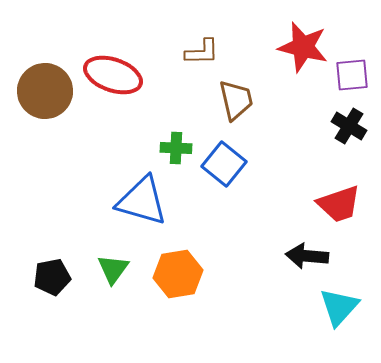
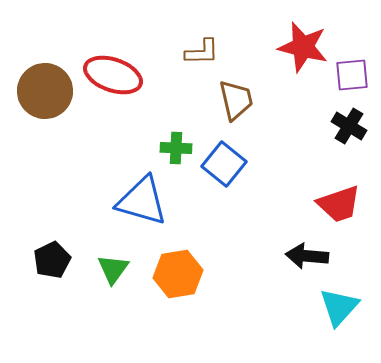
black pentagon: moved 17 px up; rotated 15 degrees counterclockwise
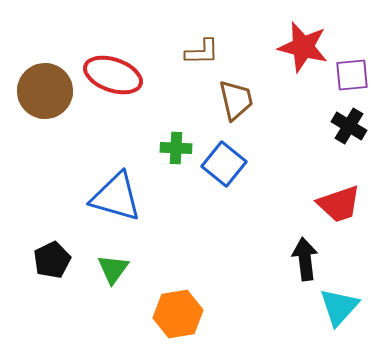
blue triangle: moved 26 px left, 4 px up
black arrow: moved 2 px left, 3 px down; rotated 78 degrees clockwise
orange hexagon: moved 40 px down
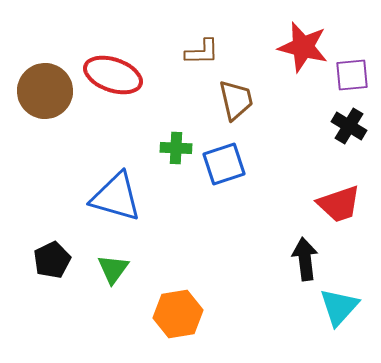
blue square: rotated 33 degrees clockwise
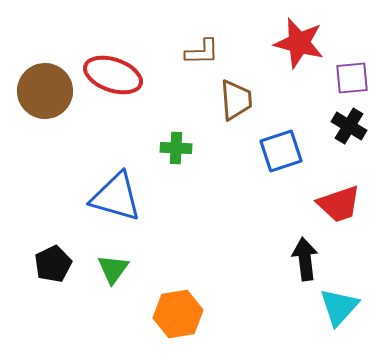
red star: moved 4 px left, 4 px up
purple square: moved 3 px down
brown trapezoid: rotated 9 degrees clockwise
blue square: moved 57 px right, 13 px up
black pentagon: moved 1 px right, 4 px down
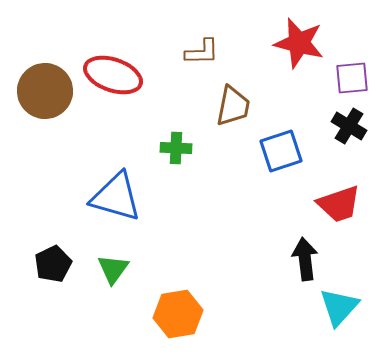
brown trapezoid: moved 3 px left, 6 px down; rotated 15 degrees clockwise
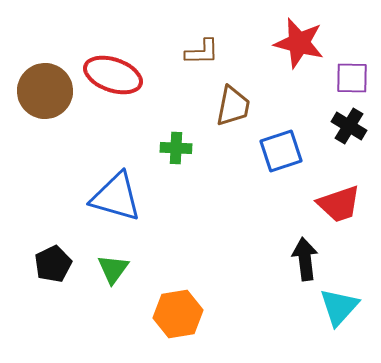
purple square: rotated 6 degrees clockwise
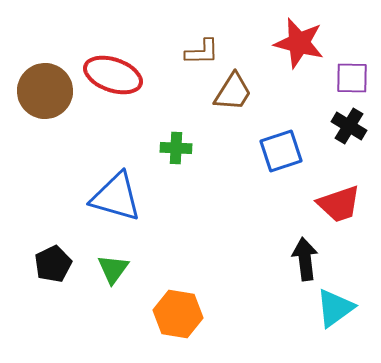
brown trapezoid: moved 14 px up; rotated 21 degrees clockwise
cyan triangle: moved 4 px left, 1 px down; rotated 12 degrees clockwise
orange hexagon: rotated 18 degrees clockwise
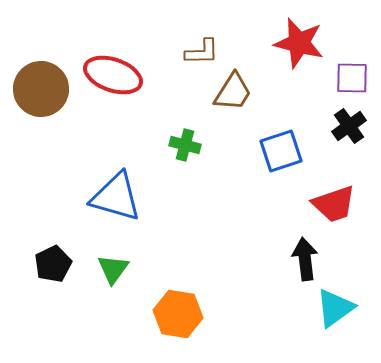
brown circle: moved 4 px left, 2 px up
black cross: rotated 24 degrees clockwise
green cross: moved 9 px right, 3 px up; rotated 12 degrees clockwise
red trapezoid: moved 5 px left
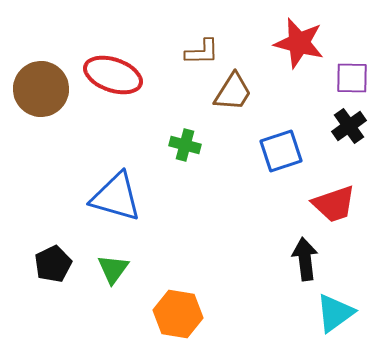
cyan triangle: moved 5 px down
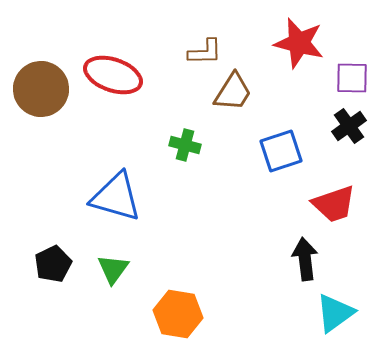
brown L-shape: moved 3 px right
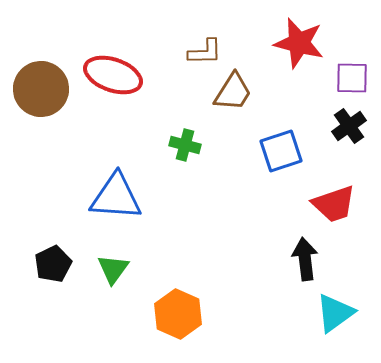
blue triangle: rotated 12 degrees counterclockwise
orange hexagon: rotated 15 degrees clockwise
